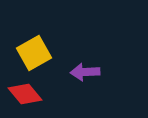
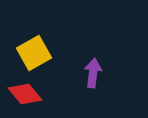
purple arrow: moved 8 px right, 1 px down; rotated 100 degrees clockwise
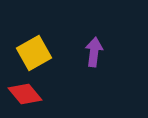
purple arrow: moved 1 px right, 21 px up
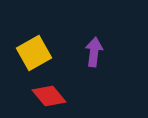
red diamond: moved 24 px right, 2 px down
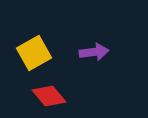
purple arrow: rotated 76 degrees clockwise
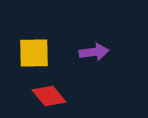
yellow square: rotated 28 degrees clockwise
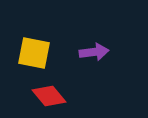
yellow square: rotated 12 degrees clockwise
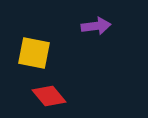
purple arrow: moved 2 px right, 26 px up
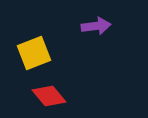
yellow square: rotated 32 degrees counterclockwise
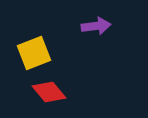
red diamond: moved 4 px up
